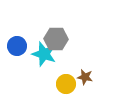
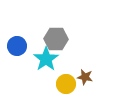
cyan star: moved 2 px right, 5 px down; rotated 20 degrees clockwise
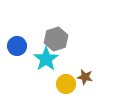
gray hexagon: rotated 20 degrees counterclockwise
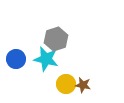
blue circle: moved 1 px left, 13 px down
cyan star: rotated 25 degrees counterclockwise
brown star: moved 2 px left, 8 px down
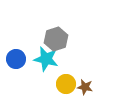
brown star: moved 2 px right, 2 px down
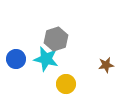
brown star: moved 21 px right, 22 px up; rotated 21 degrees counterclockwise
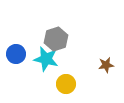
blue circle: moved 5 px up
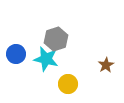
brown star: rotated 21 degrees counterclockwise
yellow circle: moved 2 px right
